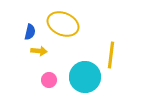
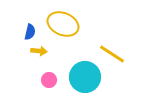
yellow line: moved 1 px right, 1 px up; rotated 64 degrees counterclockwise
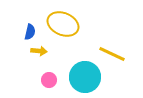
yellow line: rotated 8 degrees counterclockwise
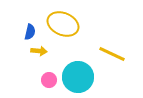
cyan circle: moved 7 px left
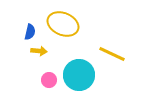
cyan circle: moved 1 px right, 2 px up
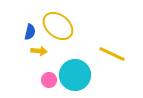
yellow ellipse: moved 5 px left, 2 px down; rotated 16 degrees clockwise
cyan circle: moved 4 px left
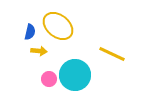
pink circle: moved 1 px up
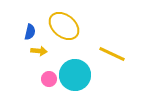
yellow ellipse: moved 6 px right
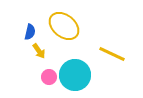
yellow arrow: rotated 49 degrees clockwise
pink circle: moved 2 px up
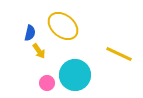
yellow ellipse: moved 1 px left
blue semicircle: moved 1 px down
yellow line: moved 7 px right
pink circle: moved 2 px left, 6 px down
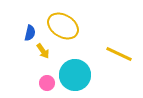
yellow ellipse: rotated 8 degrees counterclockwise
yellow arrow: moved 4 px right
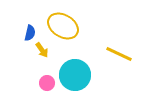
yellow arrow: moved 1 px left, 1 px up
